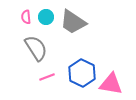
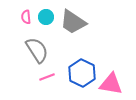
gray semicircle: moved 1 px right, 2 px down
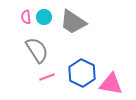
cyan circle: moved 2 px left
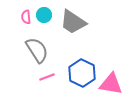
cyan circle: moved 2 px up
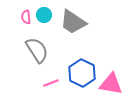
pink line: moved 4 px right, 6 px down
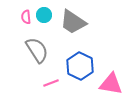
blue hexagon: moved 2 px left, 7 px up
